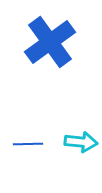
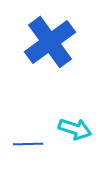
cyan arrow: moved 6 px left, 13 px up; rotated 12 degrees clockwise
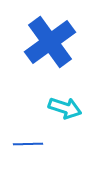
cyan arrow: moved 10 px left, 21 px up
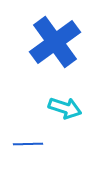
blue cross: moved 5 px right
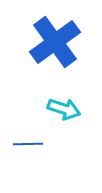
cyan arrow: moved 1 px left, 1 px down
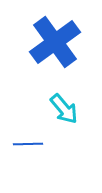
cyan arrow: rotated 32 degrees clockwise
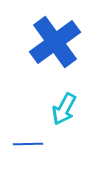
cyan arrow: rotated 68 degrees clockwise
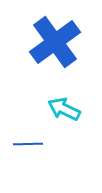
cyan arrow: rotated 88 degrees clockwise
